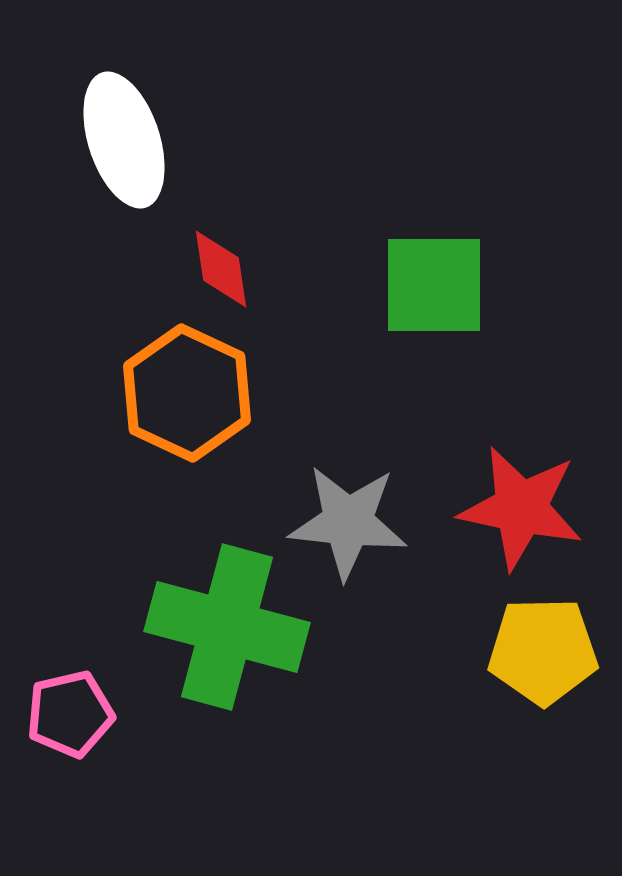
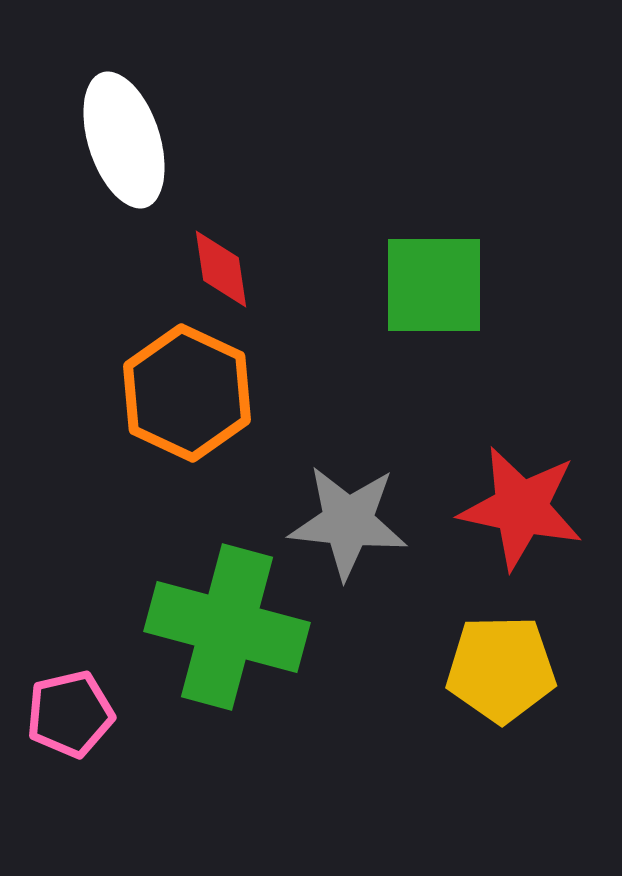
yellow pentagon: moved 42 px left, 18 px down
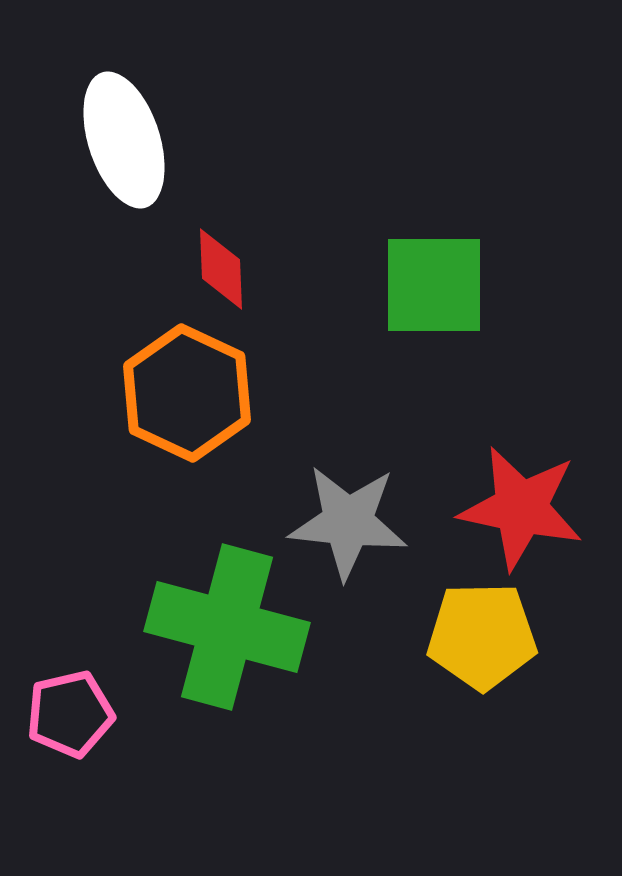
red diamond: rotated 6 degrees clockwise
yellow pentagon: moved 19 px left, 33 px up
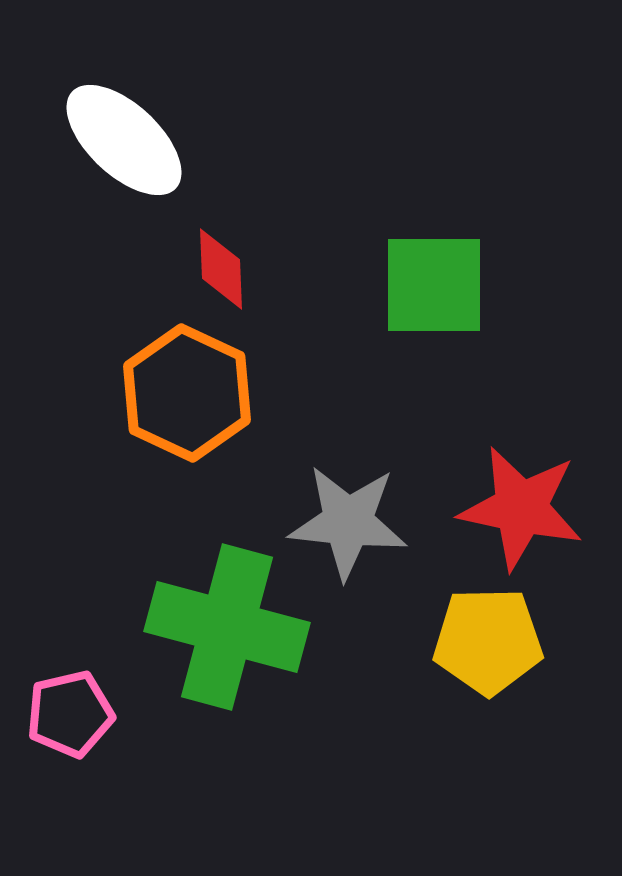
white ellipse: rotated 29 degrees counterclockwise
yellow pentagon: moved 6 px right, 5 px down
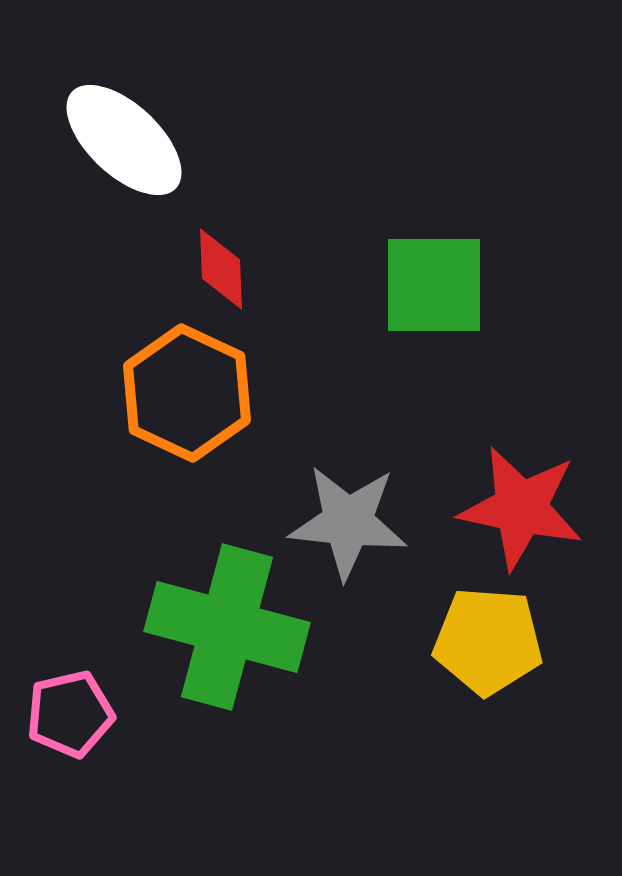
yellow pentagon: rotated 5 degrees clockwise
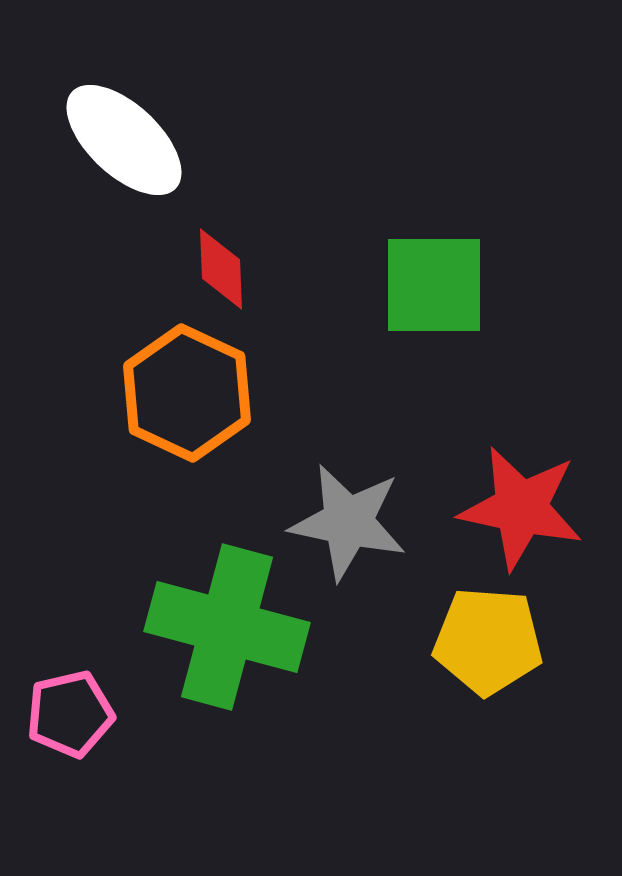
gray star: rotated 6 degrees clockwise
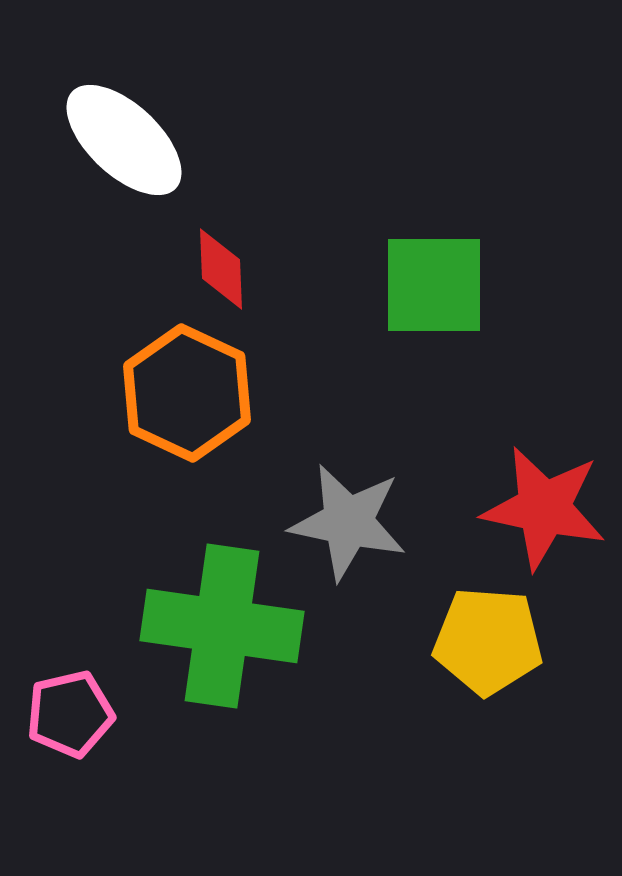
red star: moved 23 px right
green cross: moved 5 px left, 1 px up; rotated 7 degrees counterclockwise
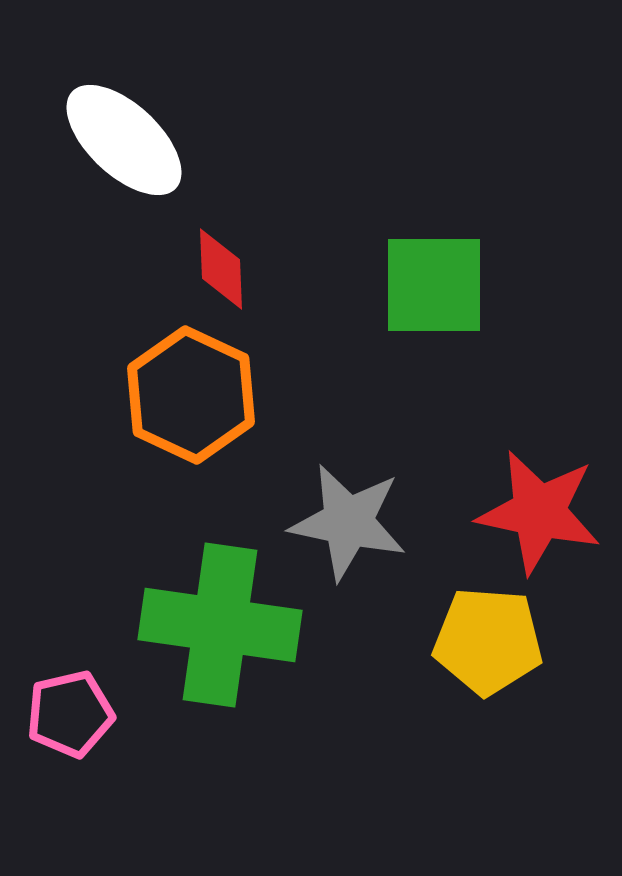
orange hexagon: moved 4 px right, 2 px down
red star: moved 5 px left, 4 px down
green cross: moved 2 px left, 1 px up
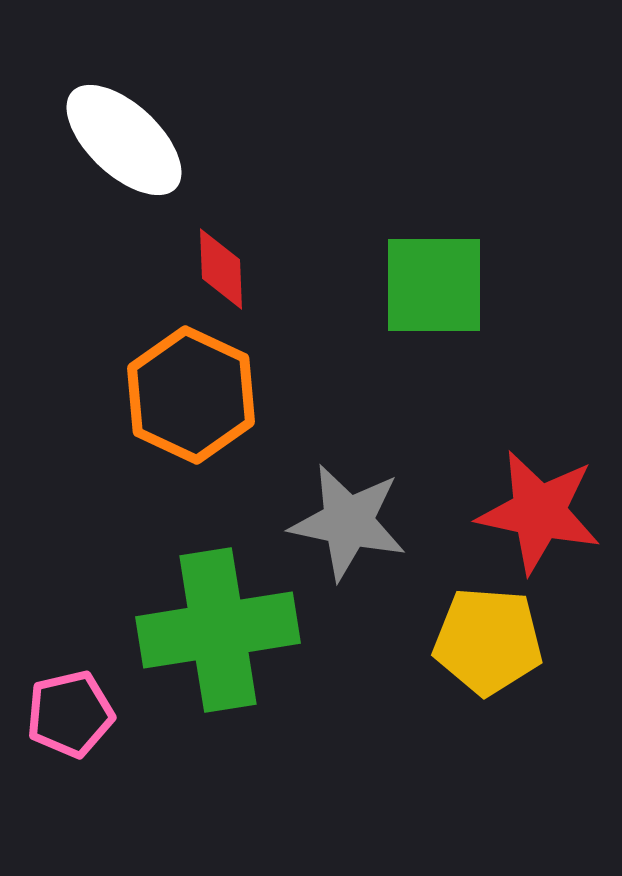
green cross: moved 2 px left, 5 px down; rotated 17 degrees counterclockwise
